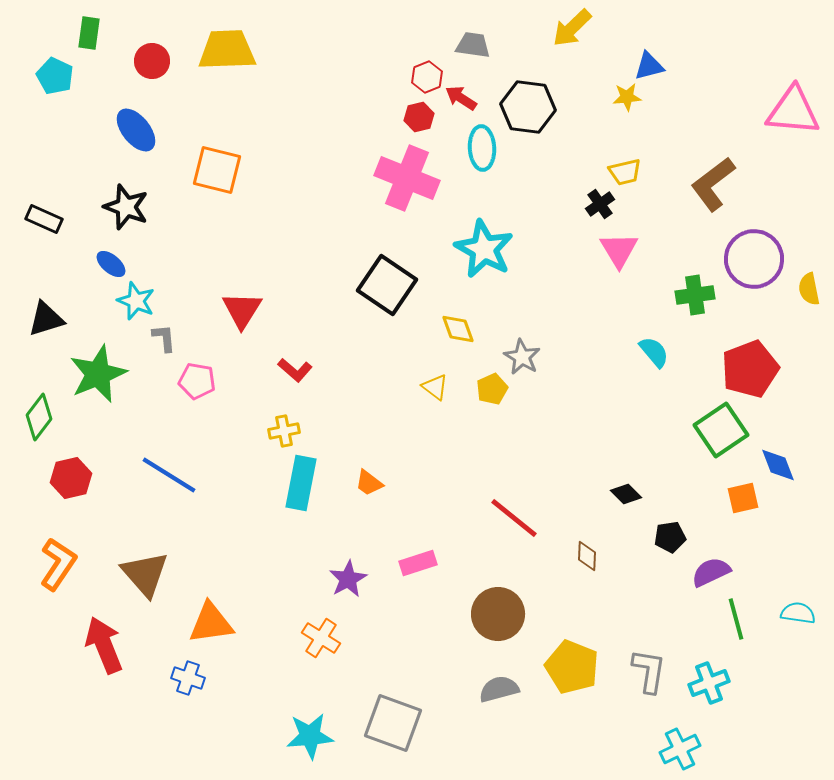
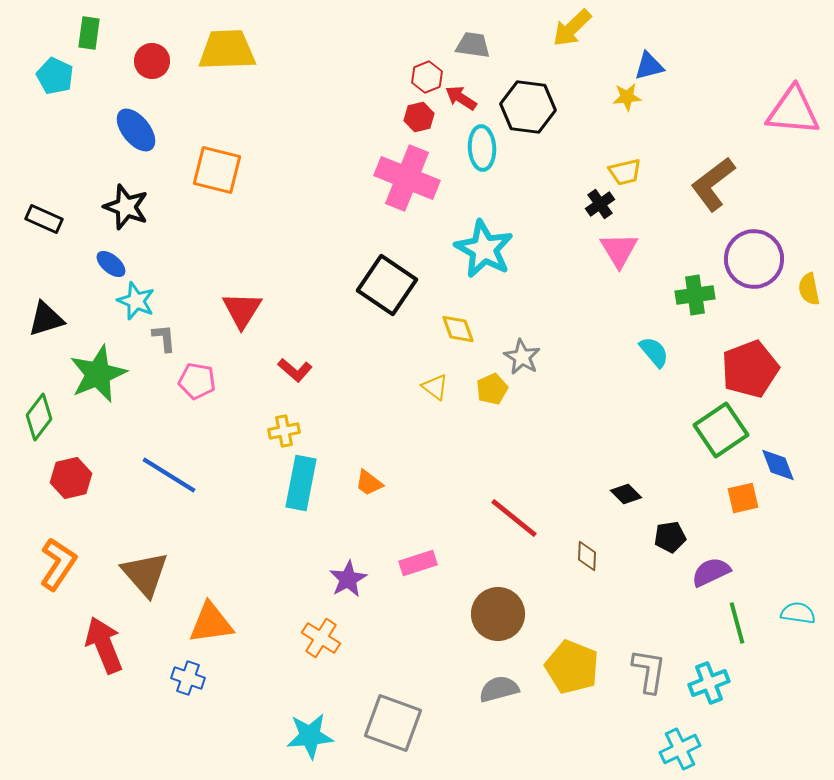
green line at (736, 619): moved 1 px right, 4 px down
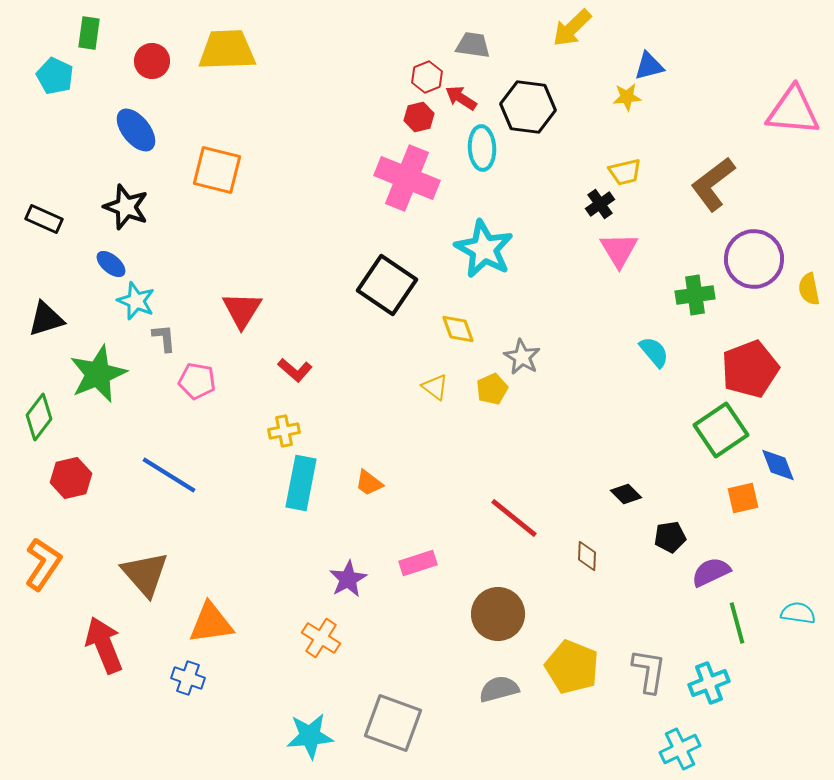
orange L-shape at (58, 564): moved 15 px left
